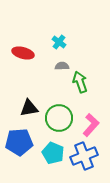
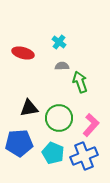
blue pentagon: moved 1 px down
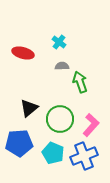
black triangle: rotated 30 degrees counterclockwise
green circle: moved 1 px right, 1 px down
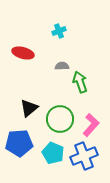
cyan cross: moved 11 px up; rotated 32 degrees clockwise
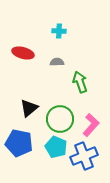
cyan cross: rotated 24 degrees clockwise
gray semicircle: moved 5 px left, 4 px up
blue pentagon: rotated 16 degrees clockwise
cyan pentagon: moved 3 px right, 6 px up
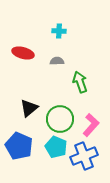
gray semicircle: moved 1 px up
blue pentagon: moved 3 px down; rotated 12 degrees clockwise
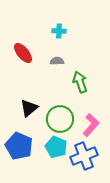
red ellipse: rotated 35 degrees clockwise
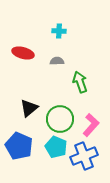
red ellipse: rotated 35 degrees counterclockwise
